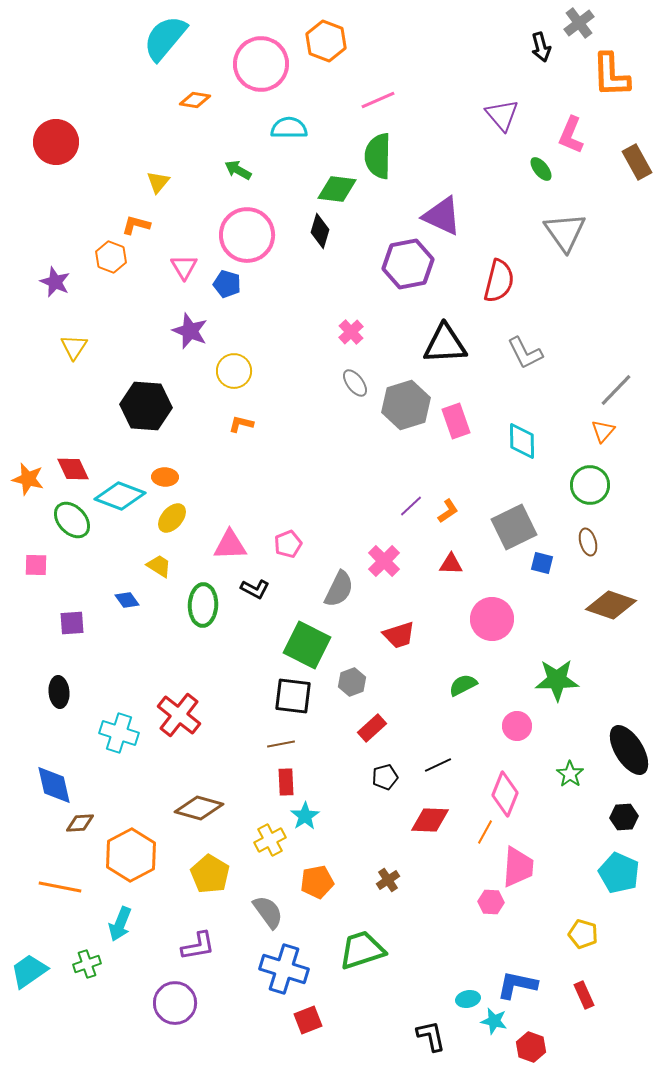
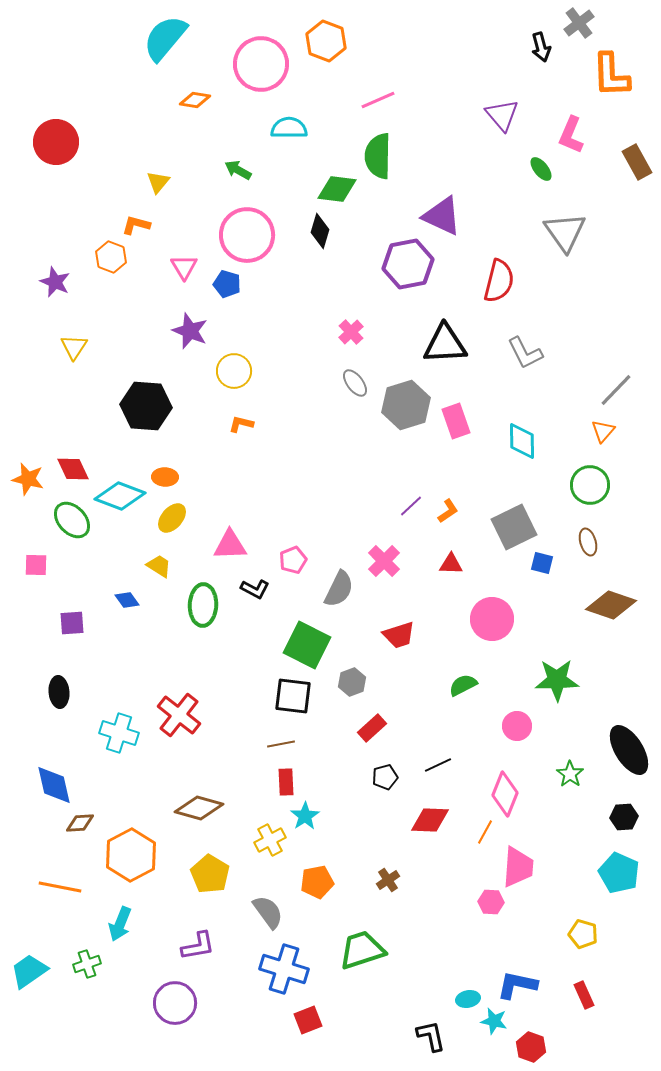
pink pentagon at (288, 544): moved 5 px right, 16 px down
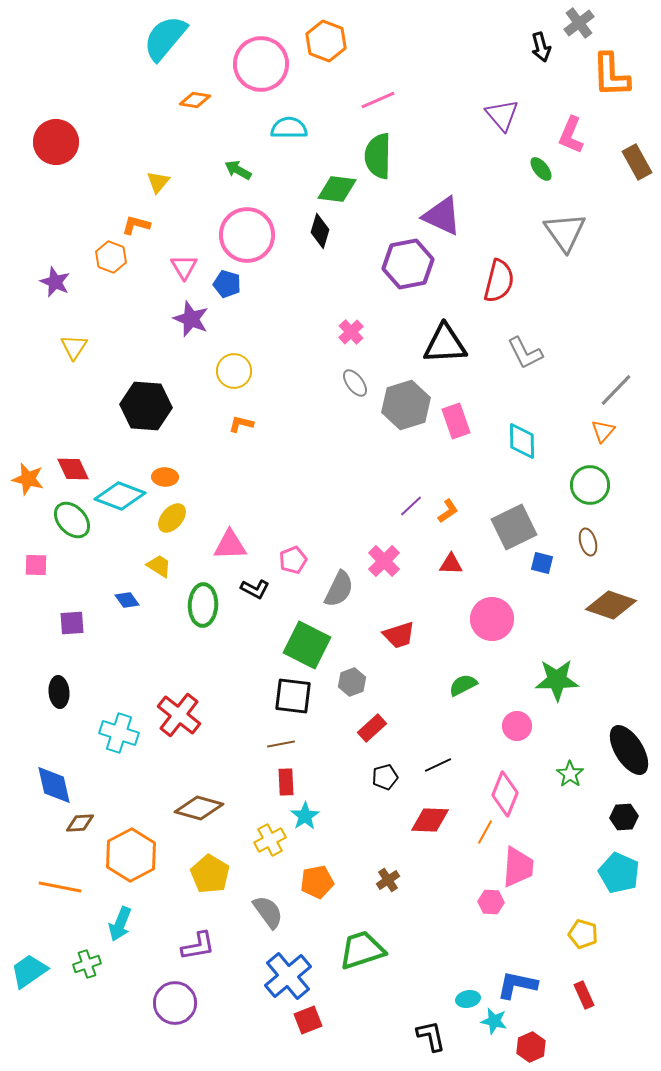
purple star at (190, 331): moved 1 px right, 12 px up
blue cross at (284, 969): moved 4 px right, 7 px down; rotated 33 degrees clockwise
red hexagon at (531, 1047): rotated 16 degrees clockwise
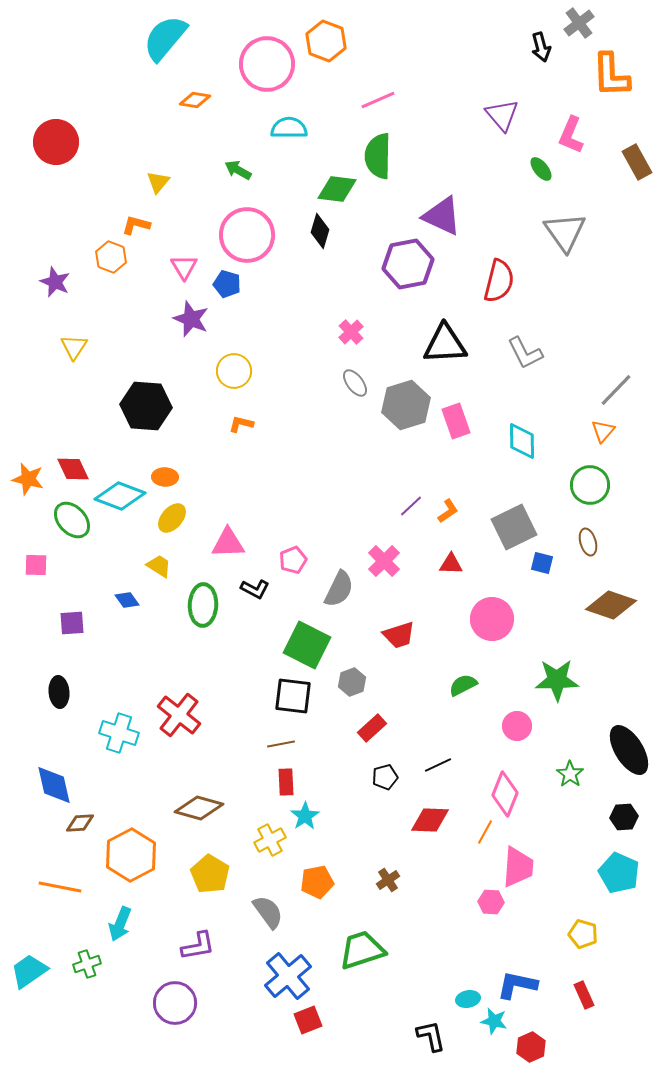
pink circle at (261, 64): moved 6 px right
pink triangle at (230, 545): moved 2 px left, 2 px up
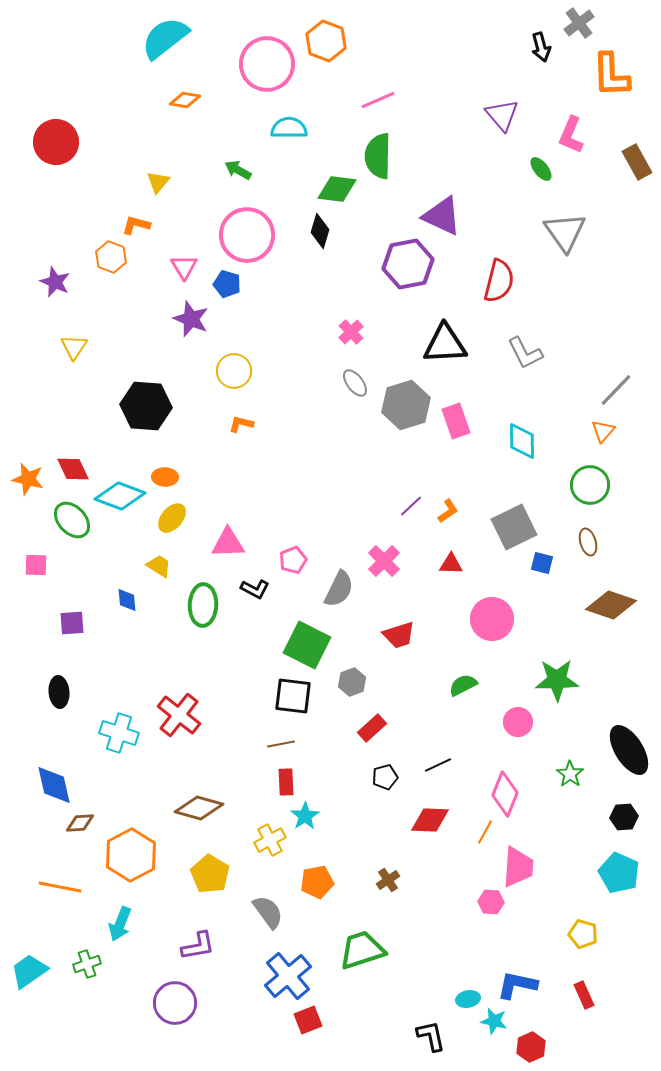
cyan semicircle at (165, 38): rotated 12 degrees clockwise
orange diamond at (195, 100): moved 10 px left
blue diamond at (127, 600): rotated 30 degrees clockwise
pink circle at (517, 726): moved 1 px right, 4 px up
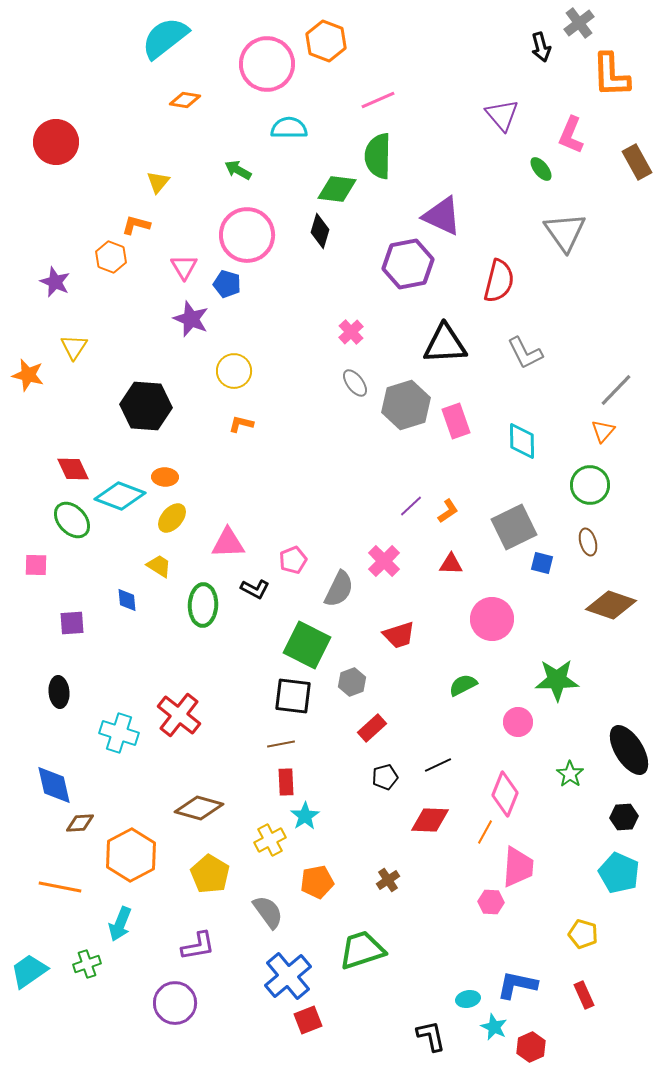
orange star at (28, 479): moved 104 px up
cyan star at (494, 1021): moved 6 px down; rotated 12 degrees clockwise
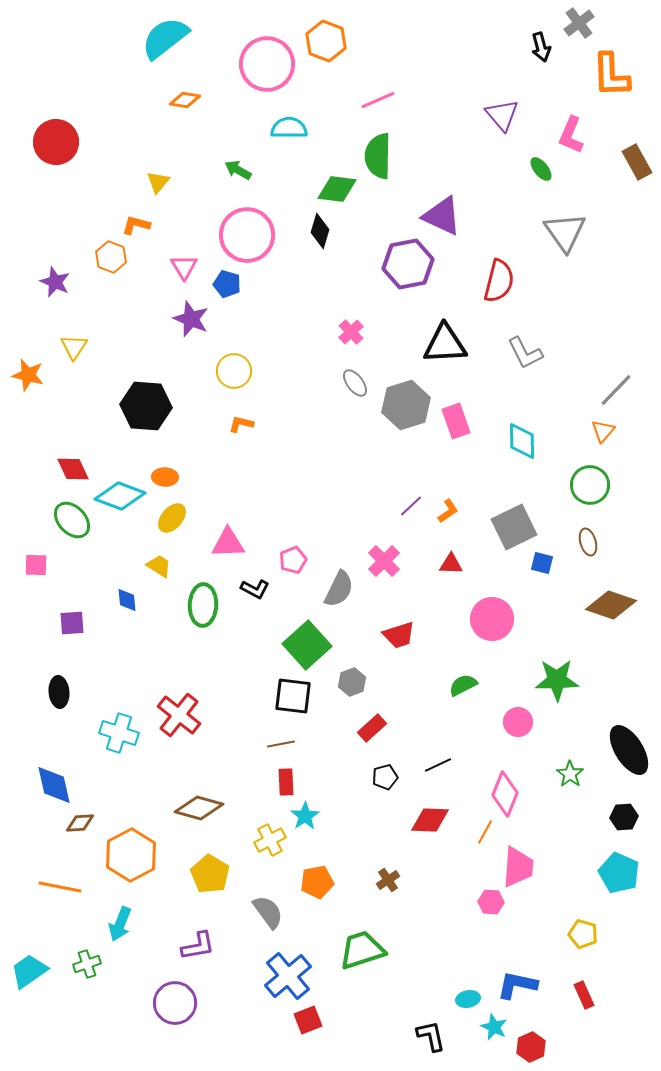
green square at (307, 645): rotated 21 degrees clockwise
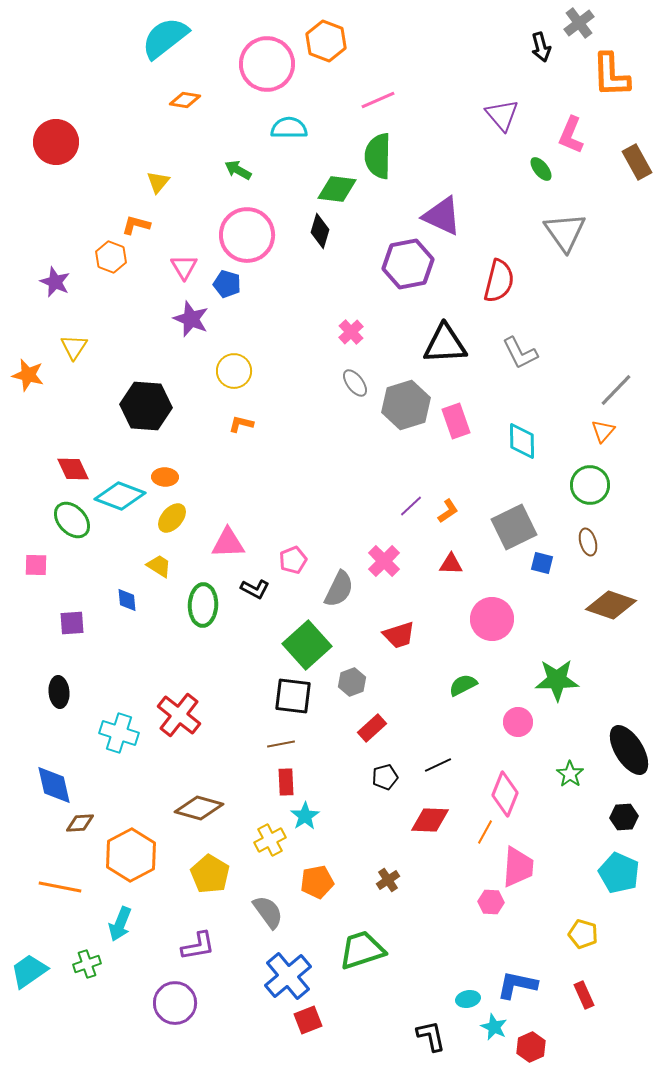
gray L-shape at (525, 353): moved 5 px left
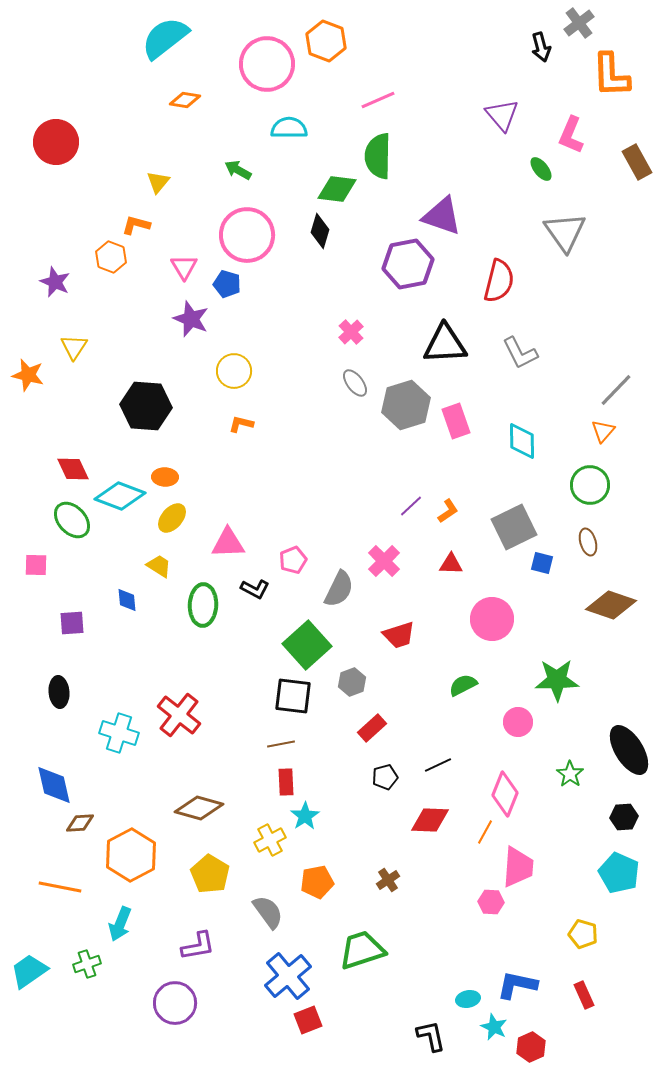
purple triangle at (442, 216): rotated 6 degrees counterclockwise
